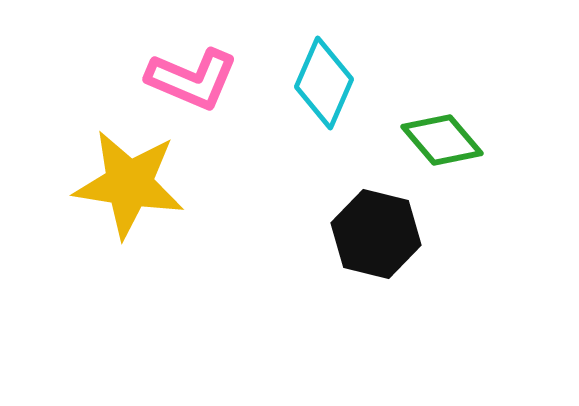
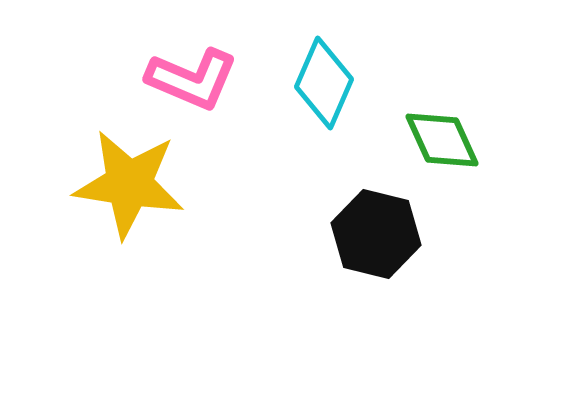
green diamond: rotated 16 degrees clockwise
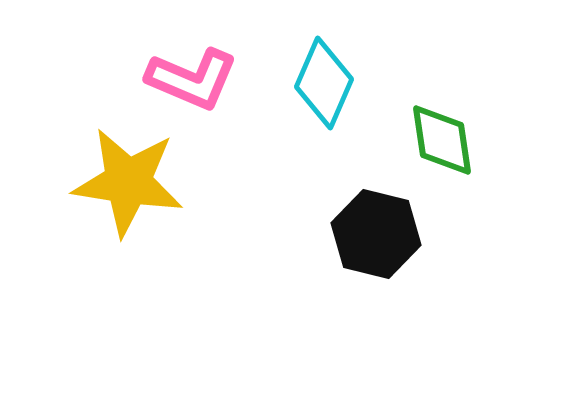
green diamond: rotated 16 degrees clockwise
yellow star: moved 1 px left, 2 px up
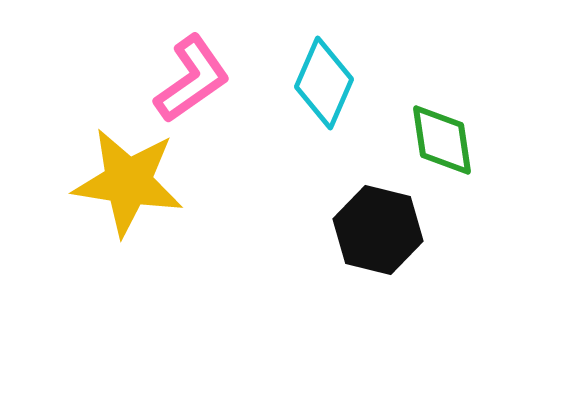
pink L-shape: rotated 58 degrees counterclockwise
black hexagon: moved 2 px right, 4 px up
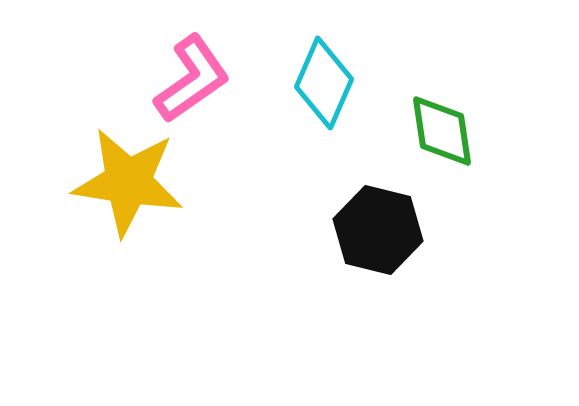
green diamond: moved 9 px up
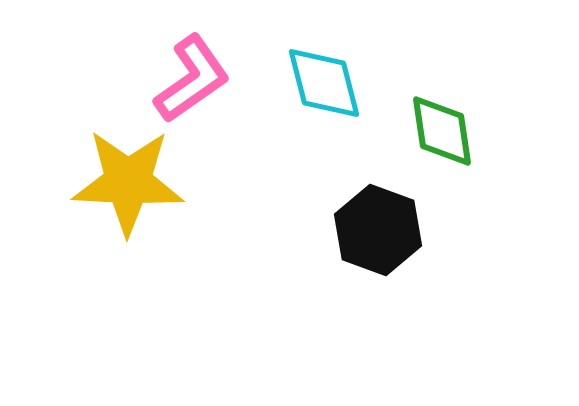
cyan diamond: rotated 38 degrees counterclockwise
yellow star: rotated 6 degrees counterclockwise
black hexagon: rotated 6 degrees clockwise
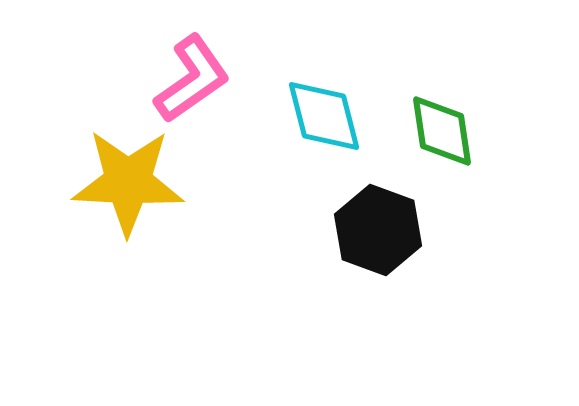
cyan diamond: moved 33 px down
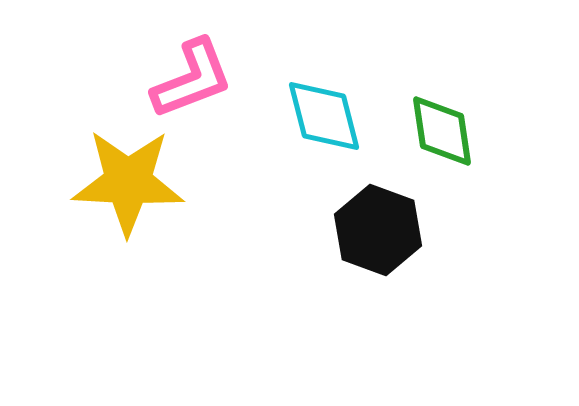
pink L-shape: rotated 14 degrees clockwise
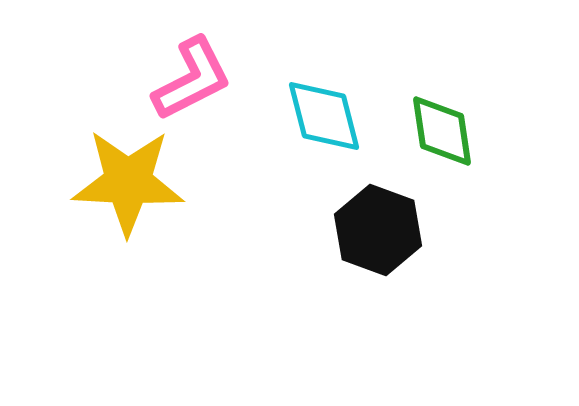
pink L-shape: rotated 6 degrees counterclockwise
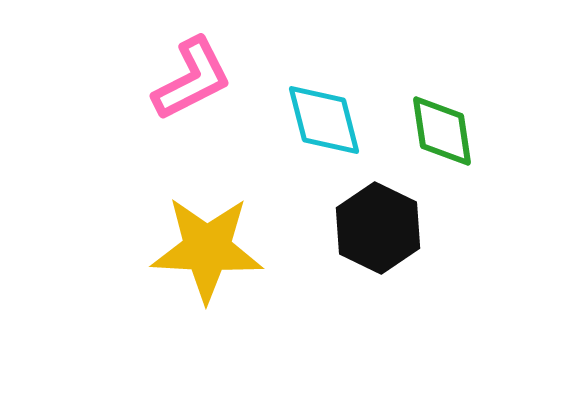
cyan diamond: moved 4 px down
yellow star: moved 79 px right, 67 px down
black hexagon: moved 2 px up; rotated 6 degrees clockwise
